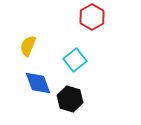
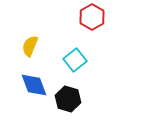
yellow semicircle: moved 2 px right
blue diamond: moved 4 px left, 2 px down
black hexagon: moved 2 px left
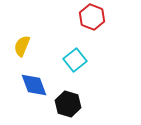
red hexagon: rotated 10 degrees counterclockwise
yellow semicircle: moved 8 px left
black hexagon: moved 5 px down
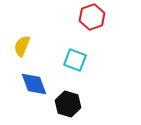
red hexagon: rotated 20 degrees clockwise
cyan square: rotated 30 degrees counterclockwise
blue diamond: moved 1 px up
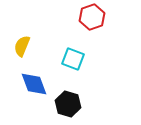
cyan square: moved 2 px left, 1 px up
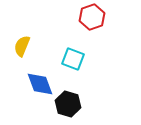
blue diamond: moved 6 px right
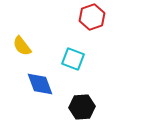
yellow semicircle: rotated 60 degrees counterclockwise
black hexagon: moved 14 px right, 3 px down; rotated 20 degrees counterclockwise
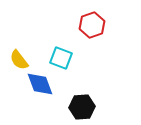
red hexagon: moved 8 px down
yellow semicircle: moved 3 px left, 14 px down
cyan square: moved 12 px left, 1 px up
